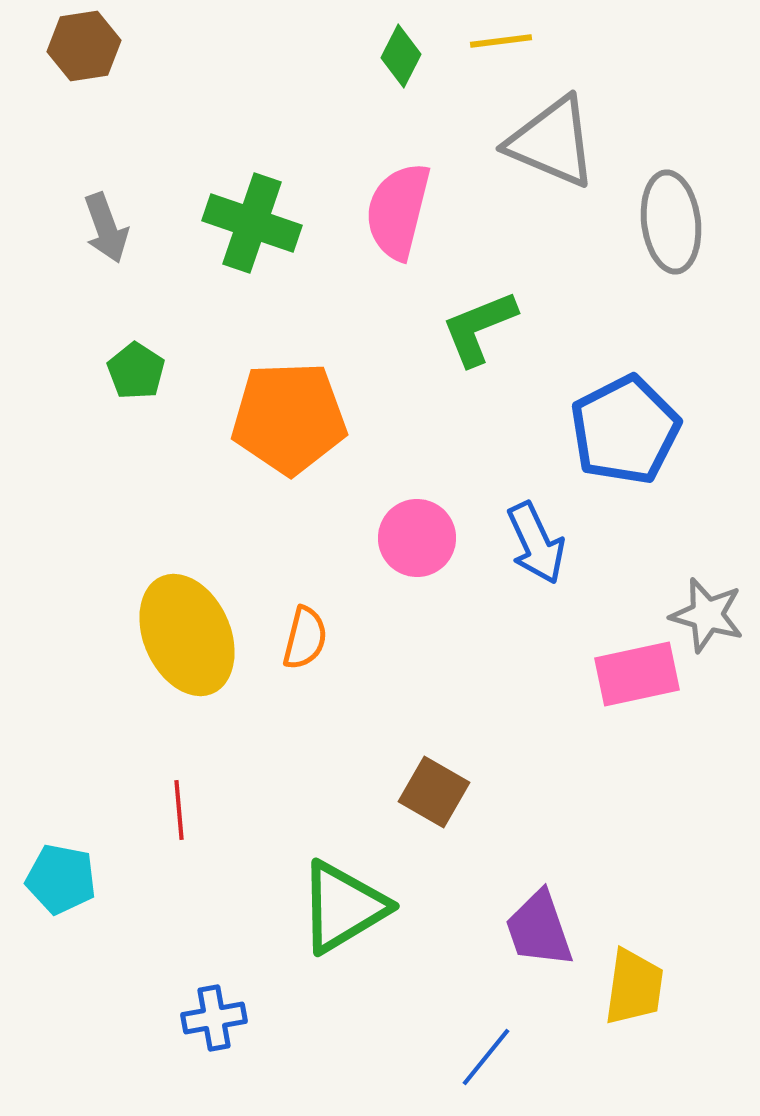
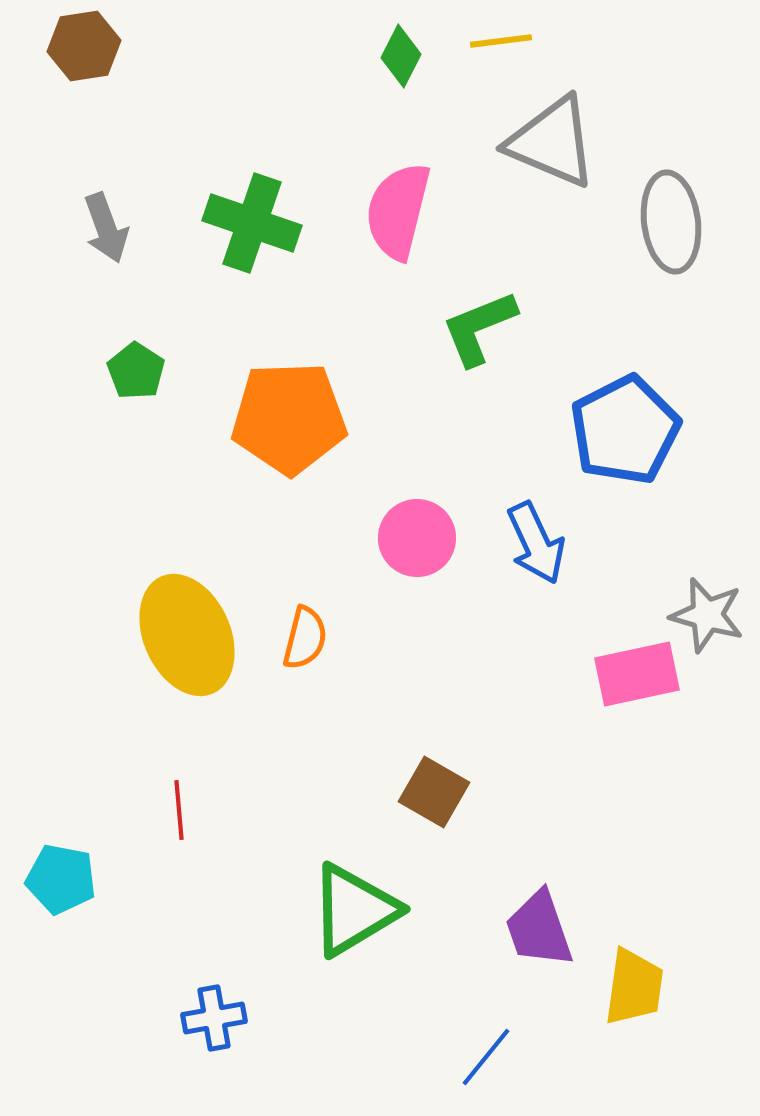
green triangle: moved 11 px right, 3 px down
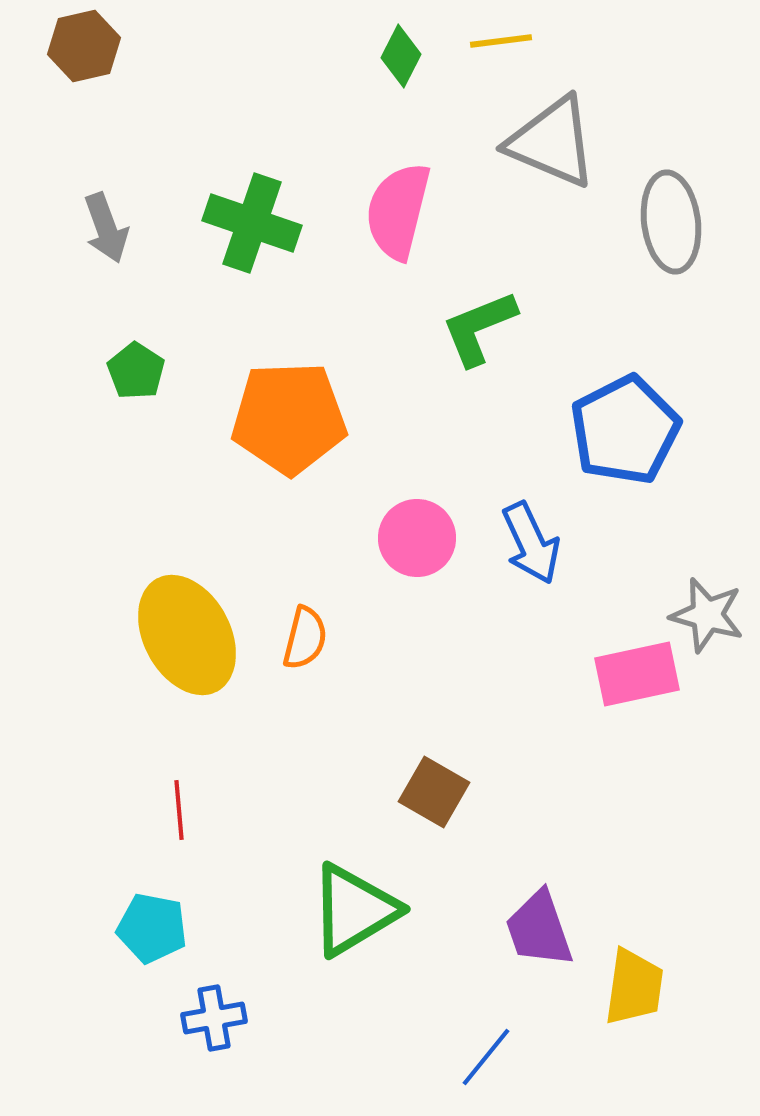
brown hexagon: rotated 4 degrees counterclockwise
blue arrow: moved 5 px left
yellow ellipse: rotated 4 degrees counterclockwise
cyan pentagon: moved 91 px right, 49 px down
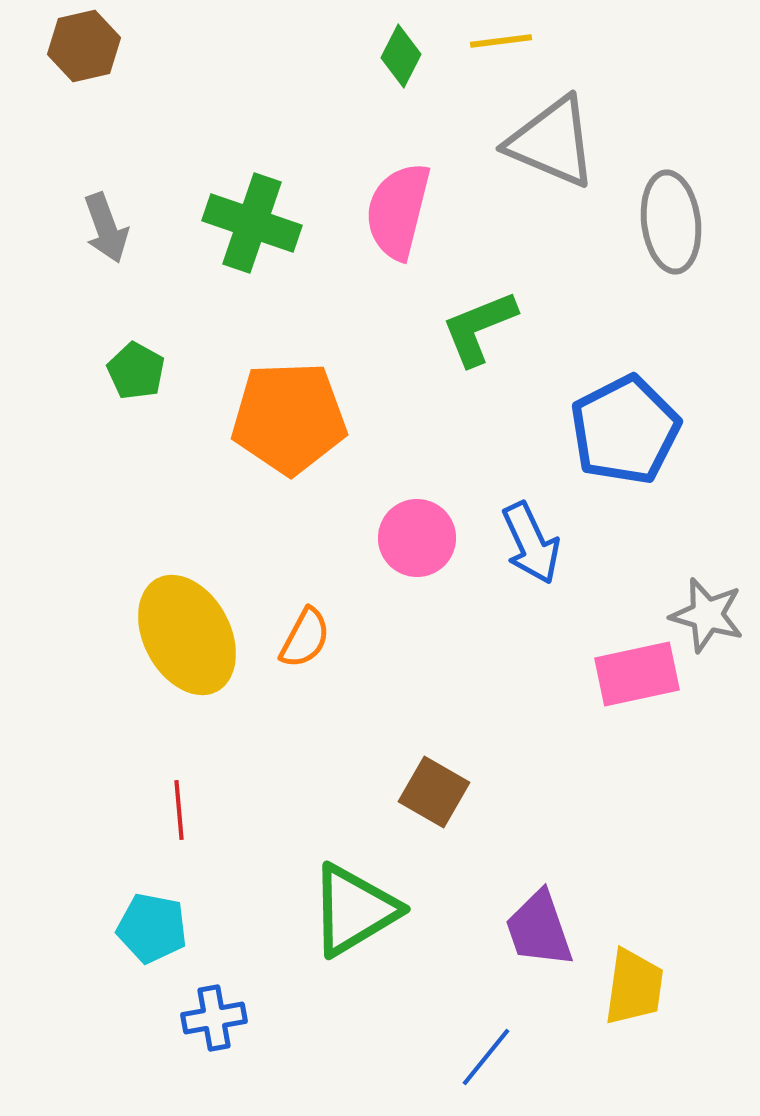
green pentagon: rotated 4 degrees counterclockwise
orange semicircle: rotated 14 degrees clockwise
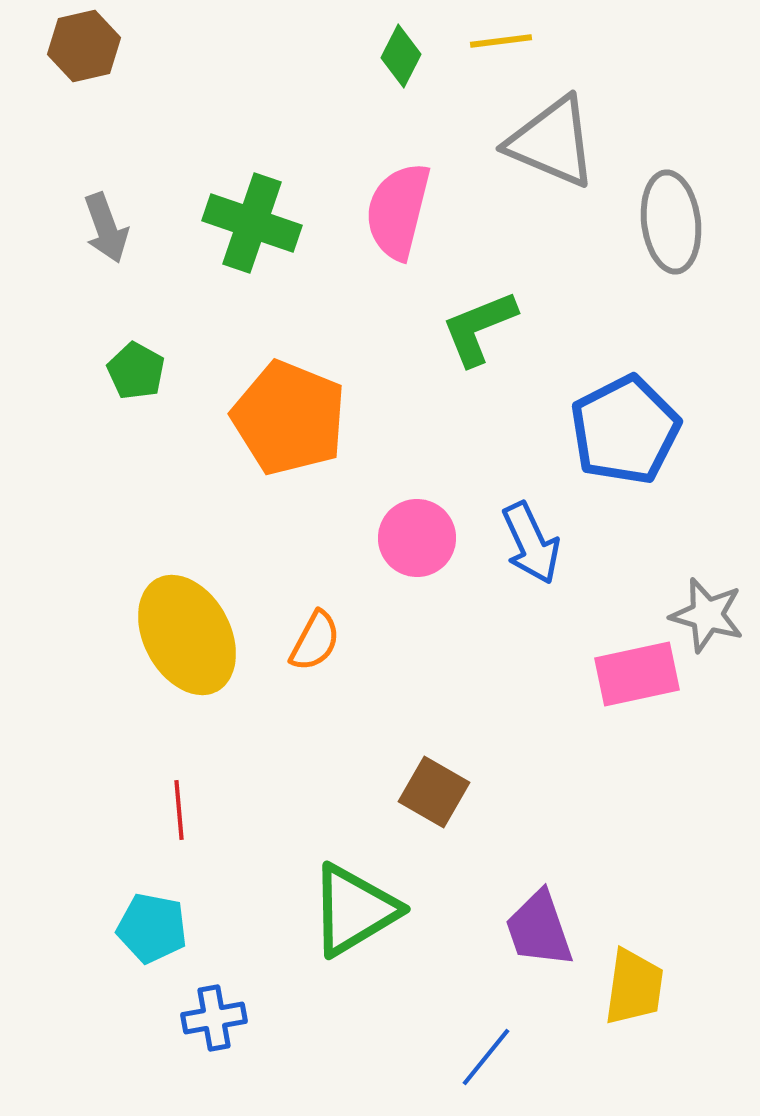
orange pentagon: rotated 24 degrees clockwise
orange semicircle: moved 10 px right, 3 px down
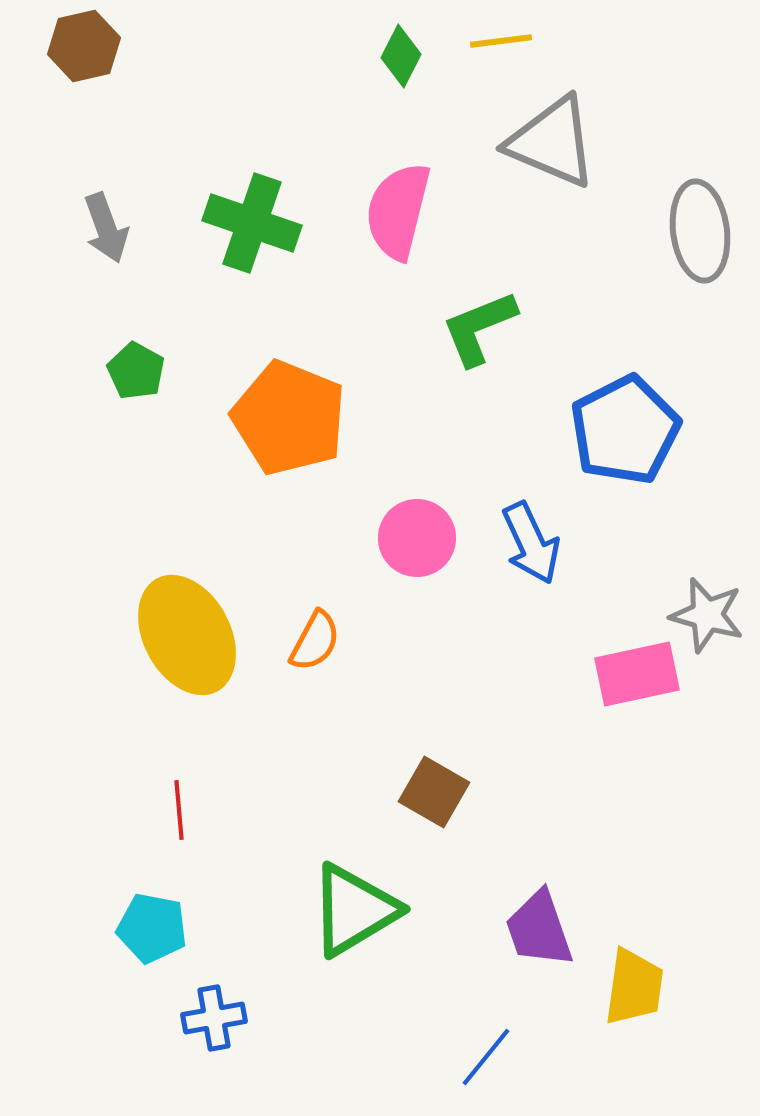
gray ellipse: moved 29 px right, 9 px down
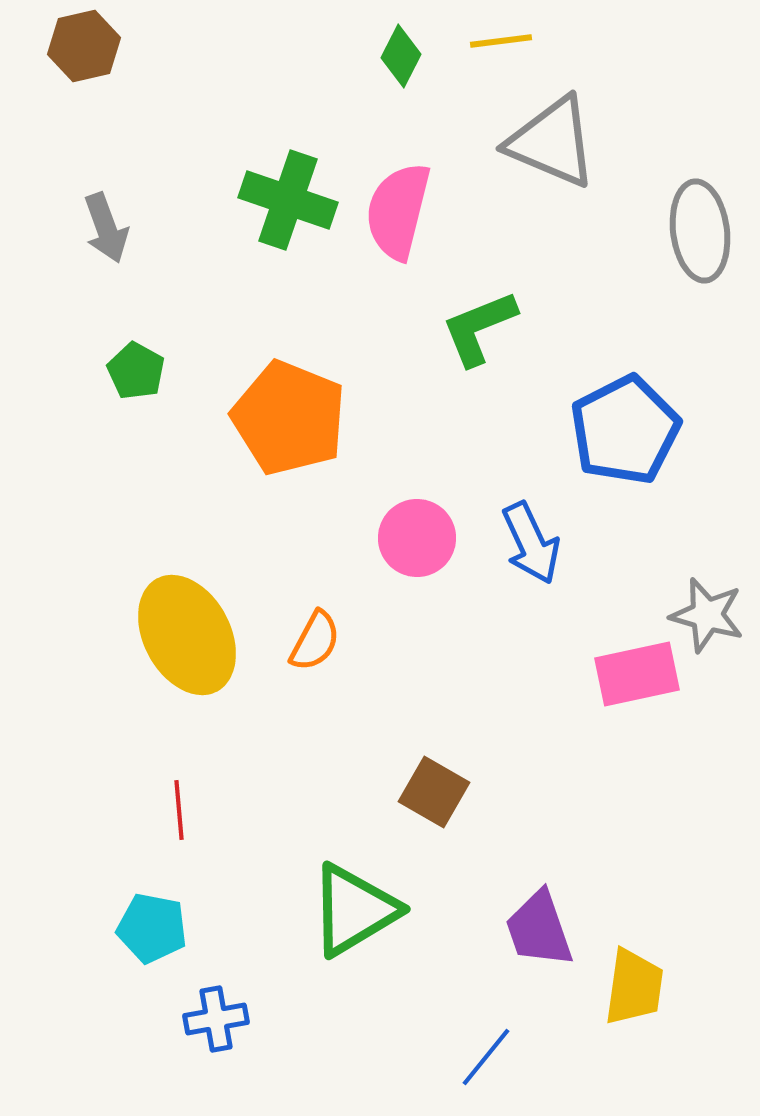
green cross: moved 36 px right, 23 px up
blue cross: moved 2 px right, 1 px down
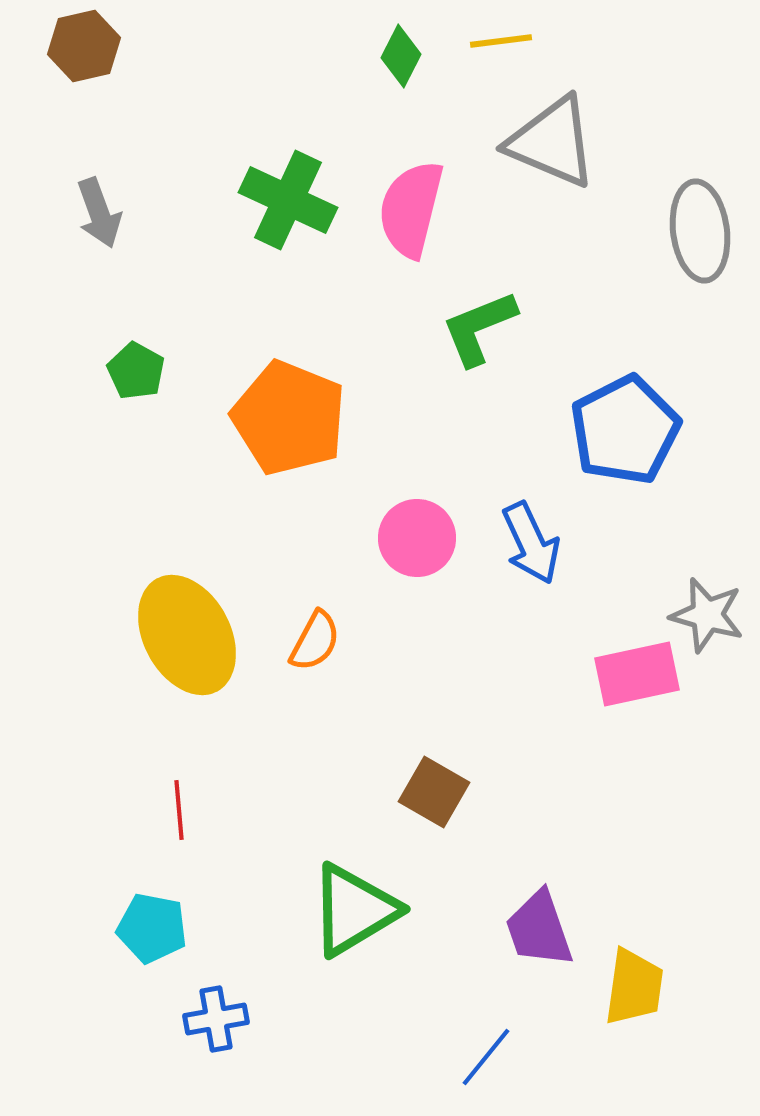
green cross: rotated 6 degrees clockwise
pink semicircle: moved 13 px right, 2 px up
gray arrow: moved 7 px left, 15 px up
